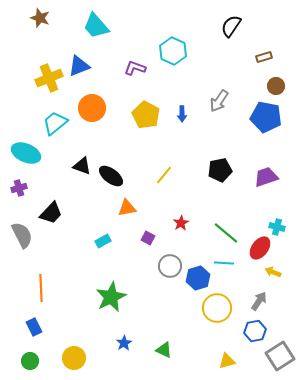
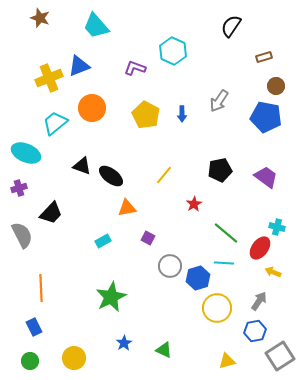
purple trapezoid at (266, 177): rotated 55 degrees clockwise
red star at (181, 223): moved 13 px right, 19 px up
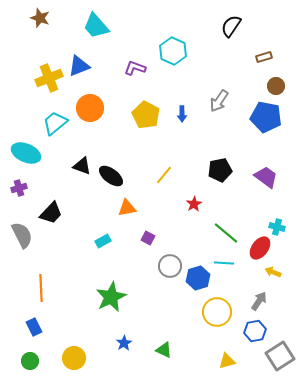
orange circle at (92, 108): moved 2 px left
yellow circle at (217, 308): moved 4 px down
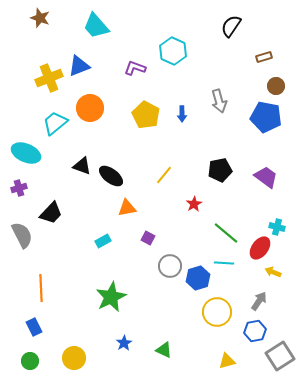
gray arrow at (219, 101): rotated 50 degrees counterclockwise
